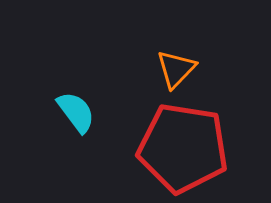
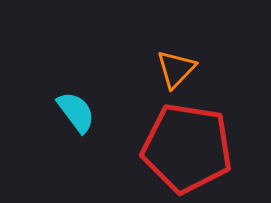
red pentagon: moved 4 px right
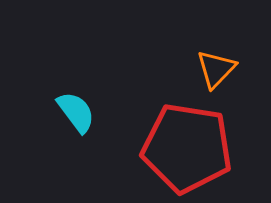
orange triangle: moved 40 px right
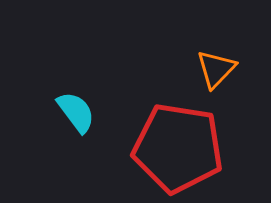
red pentagon: moved 9 px left
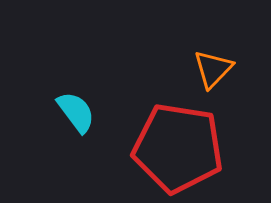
orange triangle: moved 3 px left
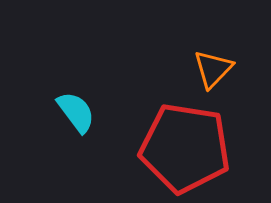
red pentagon: moved 7 px right
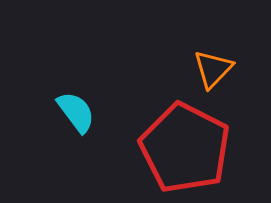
red pentagon: rotated 18 degrees clockwise
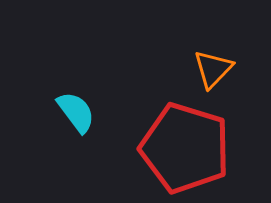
red pentagon: rotated 10 degrees counterclockwise
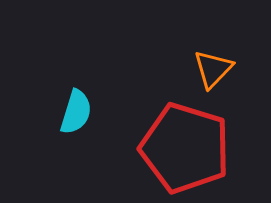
cyan semicircle: rotated 54 degrees clockwise
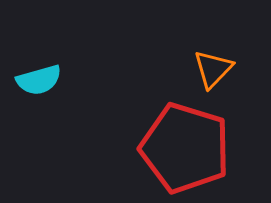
cyan semicircle: moved 37 px left, 32 px up; rotated 57 degrees clockwise
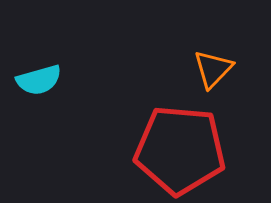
red pentagon: moved 5 px left, 2 px down; rotated 12 degrees counterclockwise
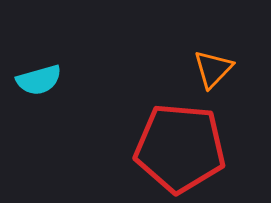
red pentagon: moved 2 px up
